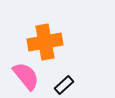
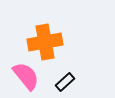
black rectangle: moved 1 px right, 3 px up
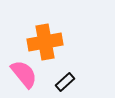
pink semicircle: moved 2 px left, 2 px up
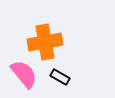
black rectangle: moved 5 px left, 5 px up; rotated 72 degrees clockwise
